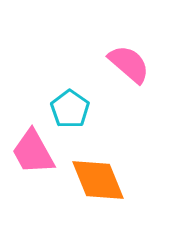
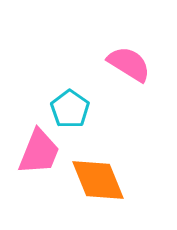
pink semicircle: rotated 9 degrees counterclockwise
pink trapezoid: moved 6 px right; rotated 129 degrees counterclockwise
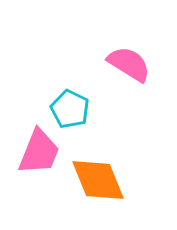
cyan pentagon: rotated 9 degrees counterclockwise
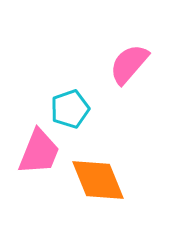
pink semicircle: rotated 81 degrees counterclockwise
cyan pentagon: rotated 27 degrees clockwise
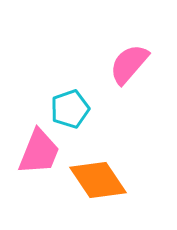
orange diamond: rotated 12 degrees counterclockwise
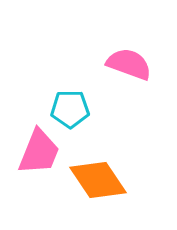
pink semicircle: rotated 69 degrees clockwise
cyan pentagon: rotated 18 degrees clockwise
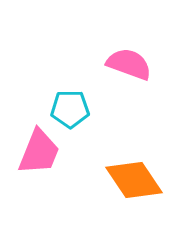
orange diamond: moved 36 px right
